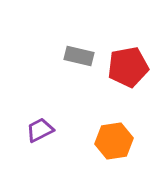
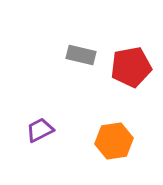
gray rectangle: moved 2 px right, 1 px up
red pentagon: moved 3 px right
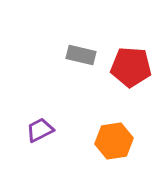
red pentagon: rotated 15 degrees clockwise
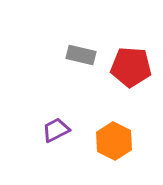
purple trapezoid: moved 16 px right
orange hexagon: rotated 24 degrees counterclockwise
